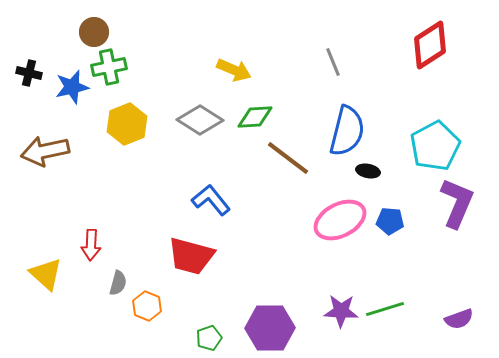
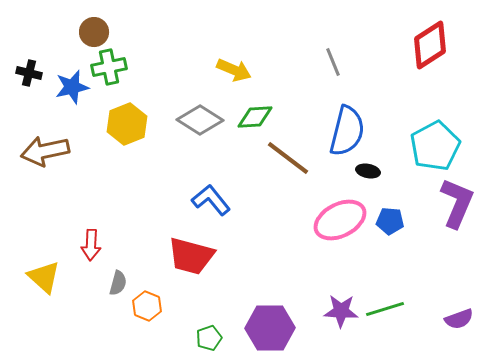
yellow triangle: moved 2 px left, 3 px down
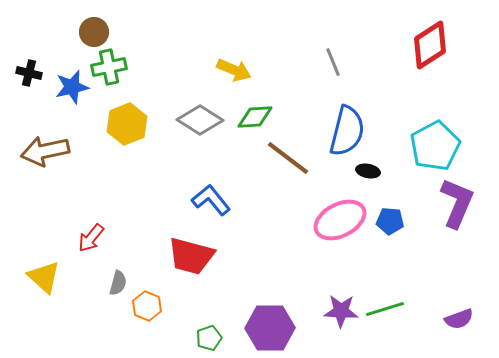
red arrow: moved 7 px up; rotated 36 degrees clockwise
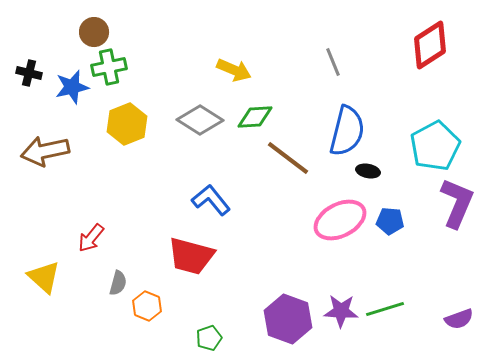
purple hexagon: moved 18 px right, 9 px up; rotated 21 degrees clockwise
